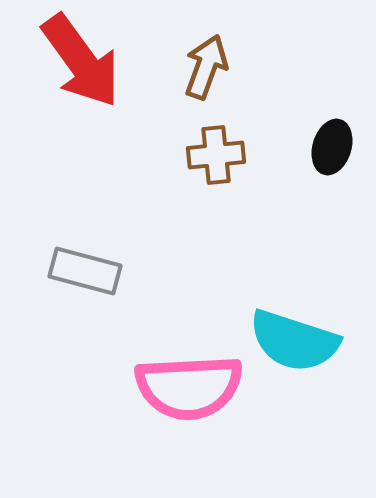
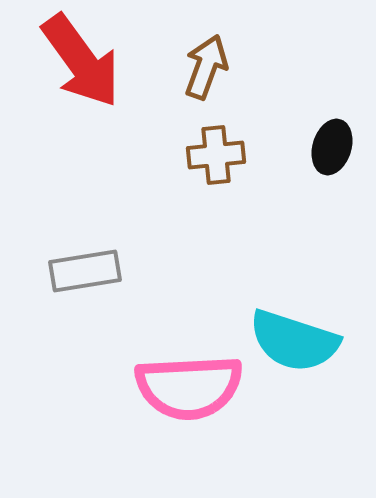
gray rectangle: rotated 24 degrees counterclockwise
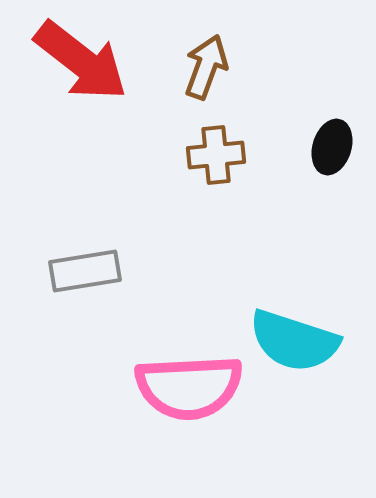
red arrow: rotated 16 degrees counterclockwise
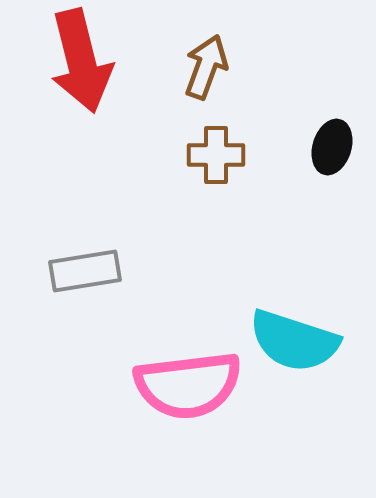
red arrow: rotated 38 degrees clockwise
brown cross: rotated 6 degrees clockwise
pink semicircle: moved 1 px left, 2 px up; rotated 4 degrees counterclockwise
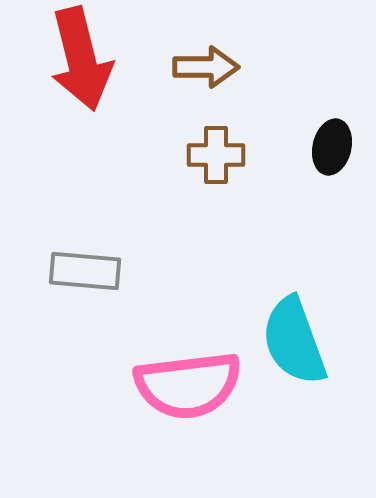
red arrow: moved 2 px up
brown arrow: rotated 70 degrees clockwise
black ellipse: rotated 4 degrees counterclockwise
gray rectangle: rotated 14 degrees clockwise
cyan semicircle: rotated 52 degrees clockwise
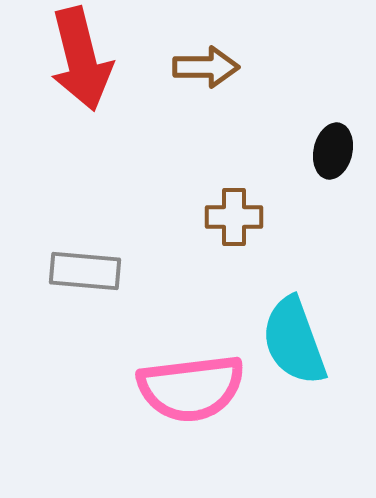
black ellipse: moved 1 px right, 4 px down
brown cross: moved 18 px right, 62 px down
pink semicircle: moved 3 px right, 3 px down
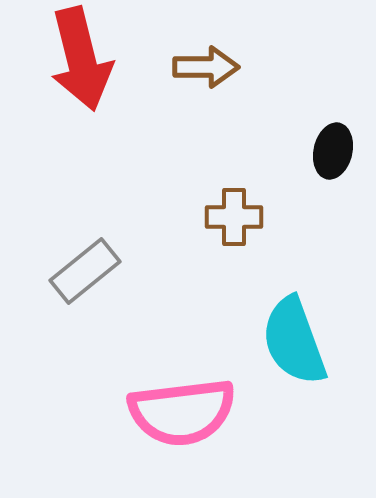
gray rectangle: rotated 44 degrees counterclockwise
pink semicircle: moved 9 px left, 24 px down
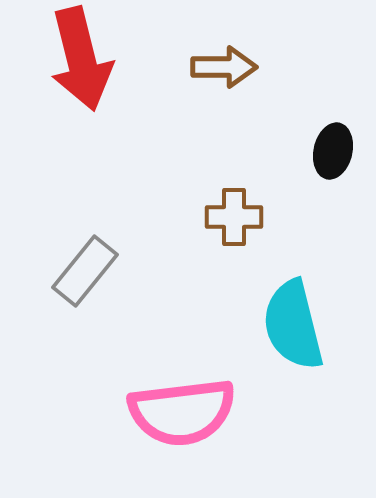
brown arrow: moved 18 px right
gray rectangle: rotated 12 degrees counterclockwise
cyan semicircle: moved 1 px left, 16 px up; rotated 6 degrees clockwise
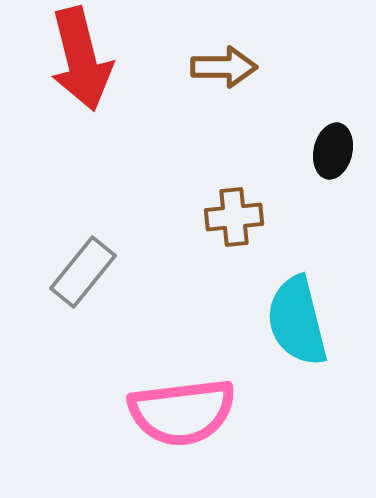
brown cross: rotated 6 degrees counterclockwise
gray rectangle: moved 2 px left, 1 px down
cyan semicircle: moved 4 px right, 4 px up
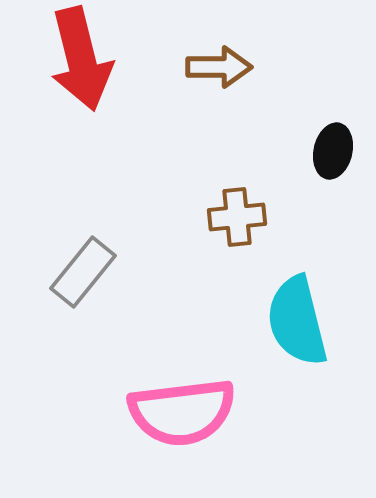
brown arrow: moved 5 px left
brown cross: moved 3 px right
